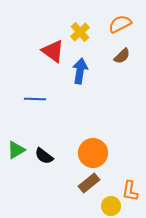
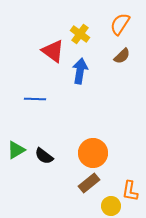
orange semicircle: rotated 30 degrees counterclockwise
yellow cross: moved 2 px down; rotated 12 degrees counterclockwise
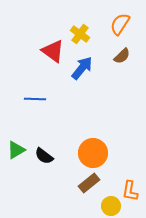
blue arrow: moved 2 px right, 3 px up; rotated 30 degrees clockwise
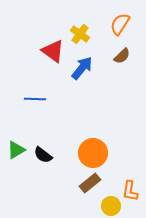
black semicircle: moved 1 px left, 1 px up
brown rectangle: moved 1 px right
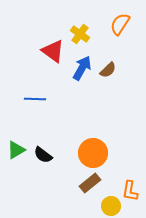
brown semicircle: moved 14 px left, 14 px down
blue arrow: rotated 10 degrees counterclockwise
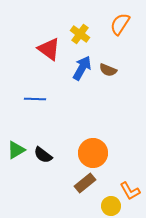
red triangle: moved 4 px left, 2 px up
brown semicircle: rotated 66 degrees clockwise
brown rectangle: moved 5 px left
orange L-shape: rotated 40 degrees counterclockwise
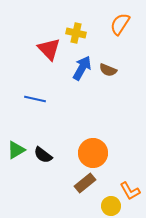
yellow cross: moved 4 px left, 1 px up; rotated 24 degrees counterclockwise
red triangle: rotated 10 degrees clockwise
blue line: rotated 10 degrees clockwise
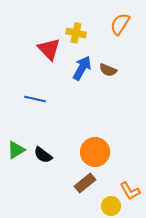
orange circle: moved 2 px right, 1 px up
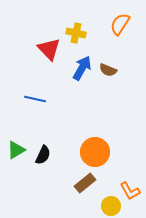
black semicircle: rotated 102 degrees counterclockwise
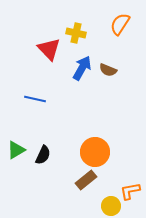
brown rectangle: moved 1 px right, 3 px up
orange L-shape: rotated 110 degrees clockwise
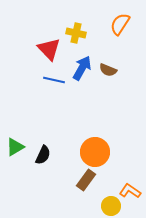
blue line: moved 19 px right, 19 px up
green triangle: moved 1 px left, 3 px up
brown rectangle: rotated 15 degrees counterclockwise
orange L-shape: rotated 45 degrees clockwise
